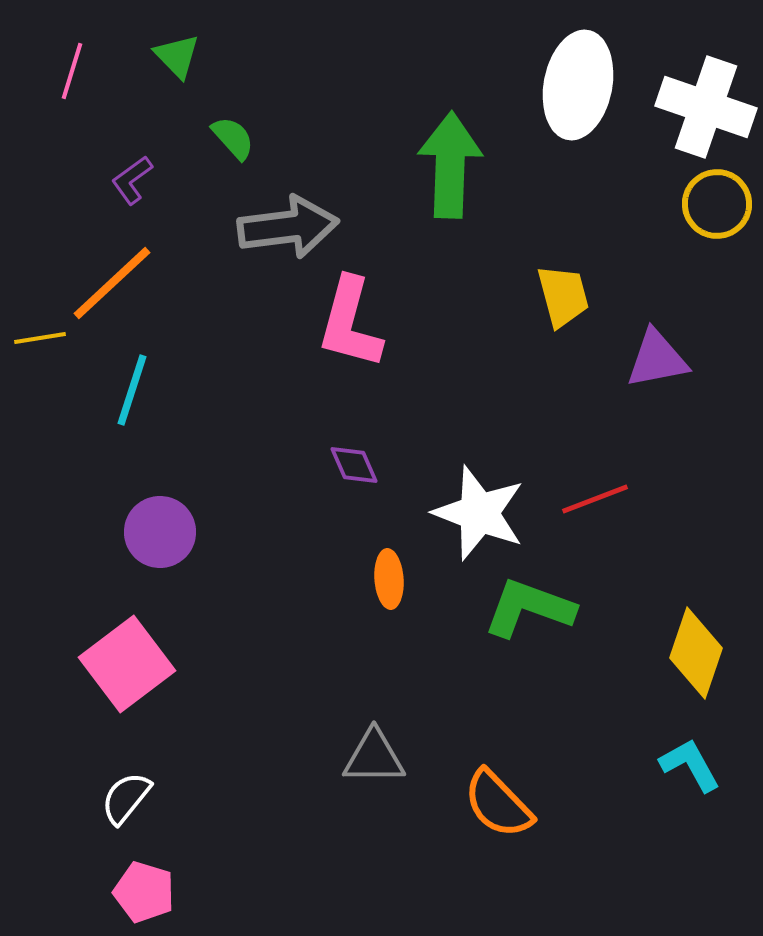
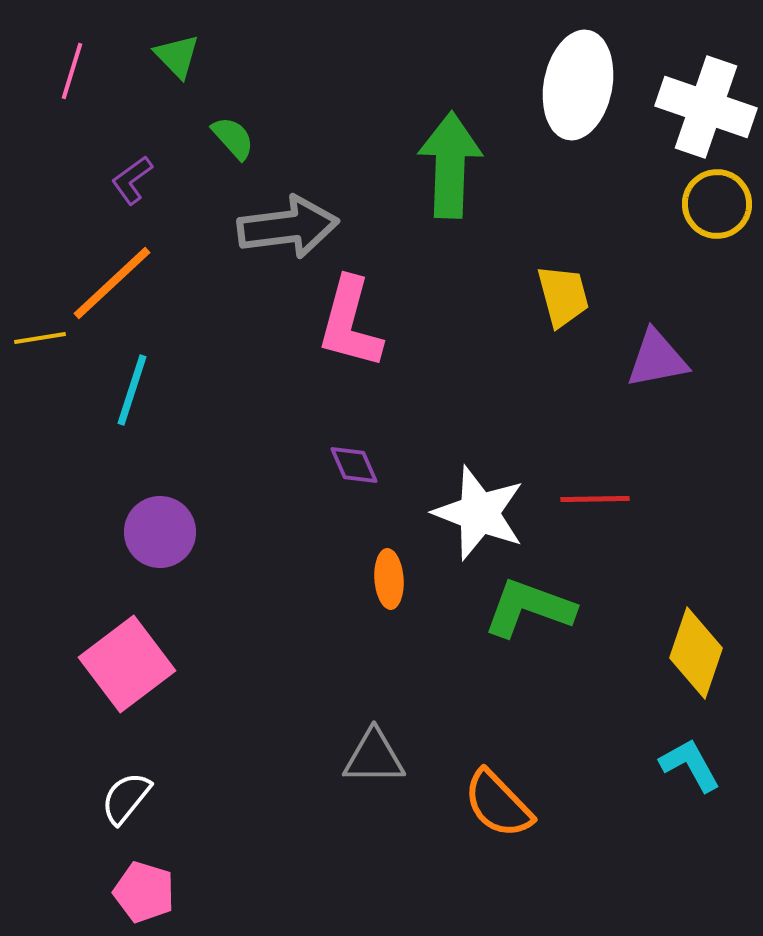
red line: rotated 20 degrees clockwise
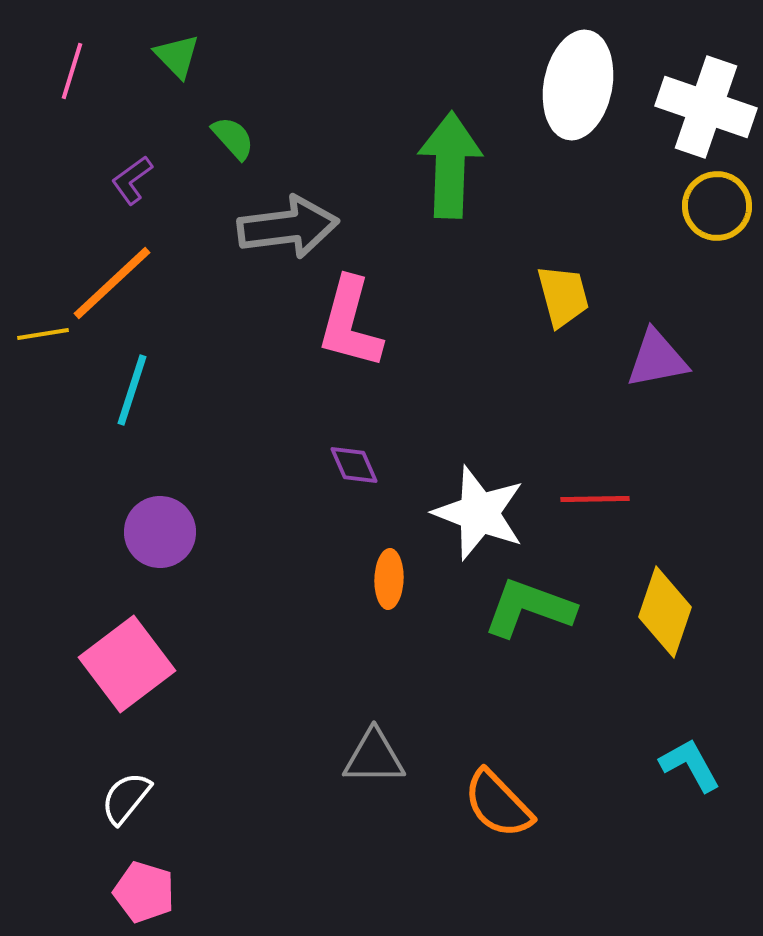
yellow circle: moved 2 px down
yellow line: moved 3 px right, 4 px up
orange ellipse: rotated 6 degrees clockwise
yellow diamond: moved 31 px left, 41 px up
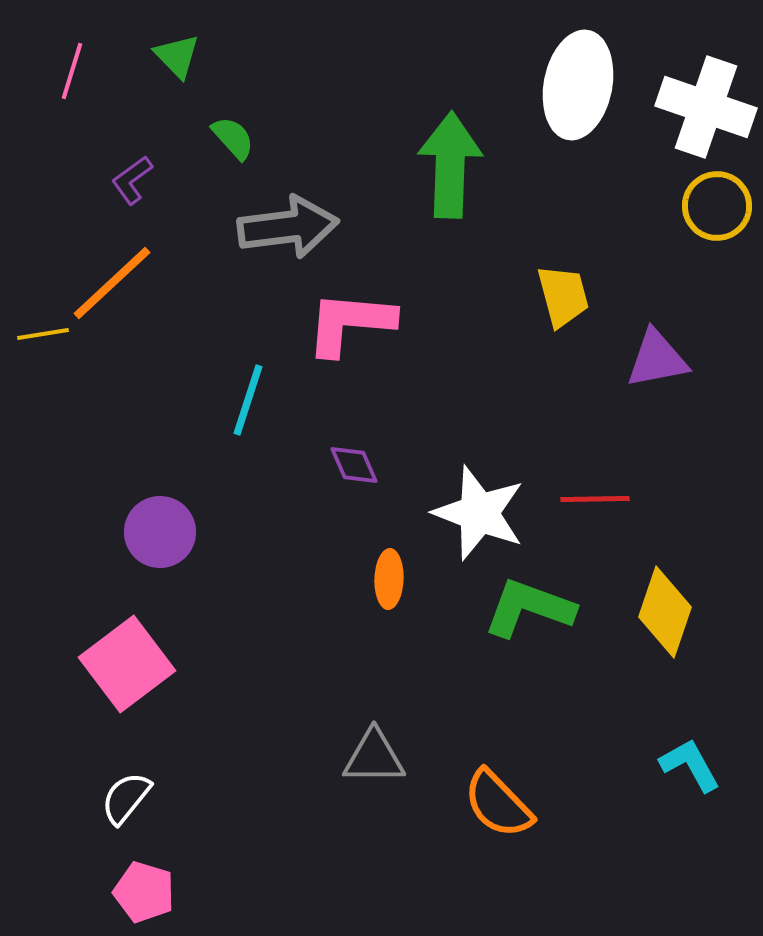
pink L-shape: rotated 80 degrees clockwise
cyan line: moved 116 px right, 10 px down
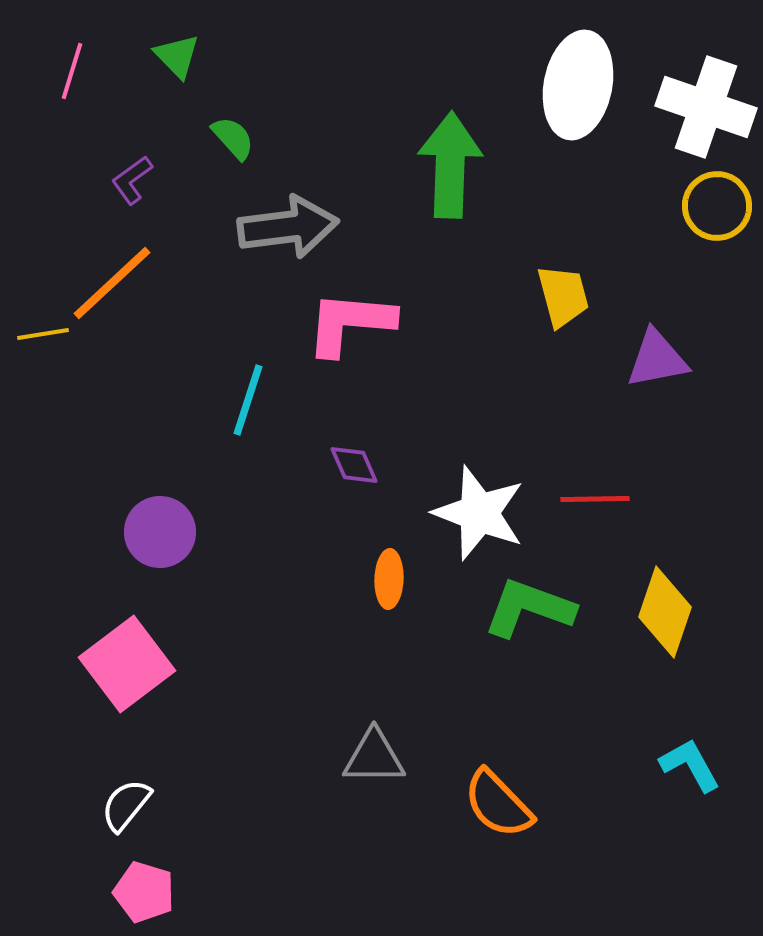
white semicircle: moved 7 px down
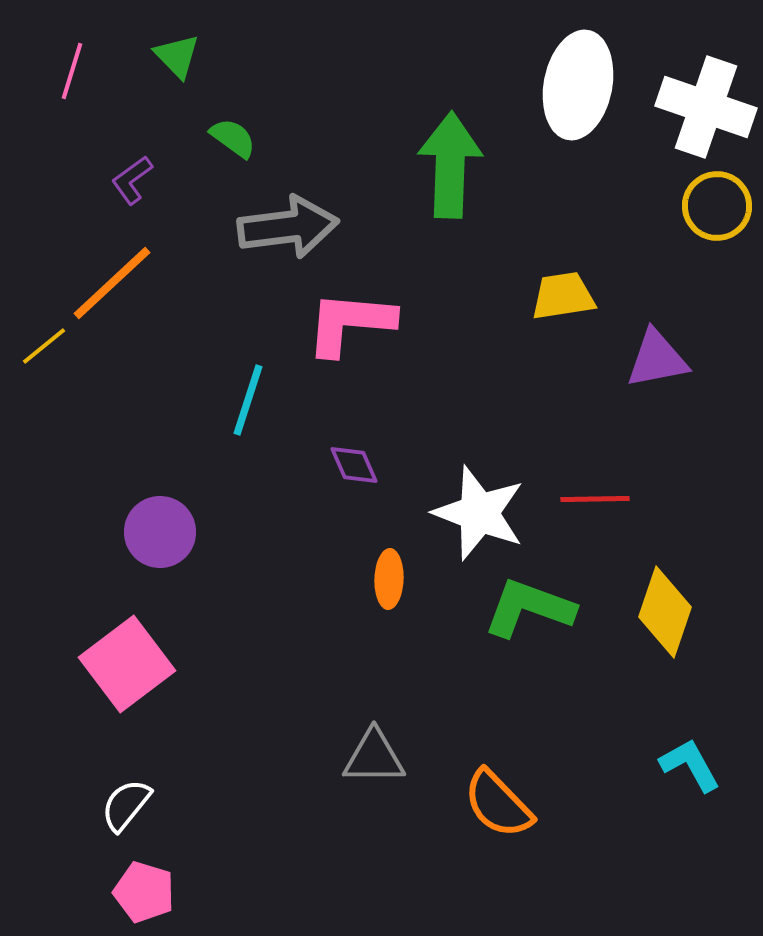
green semicircle: rotated 12 degrees counterclockwise
yellow trapezoid: rotated 84 degrees counterclockwise
yellow line: moved 1 px right, 12 px down; rotated 30 degrees counterclockwise
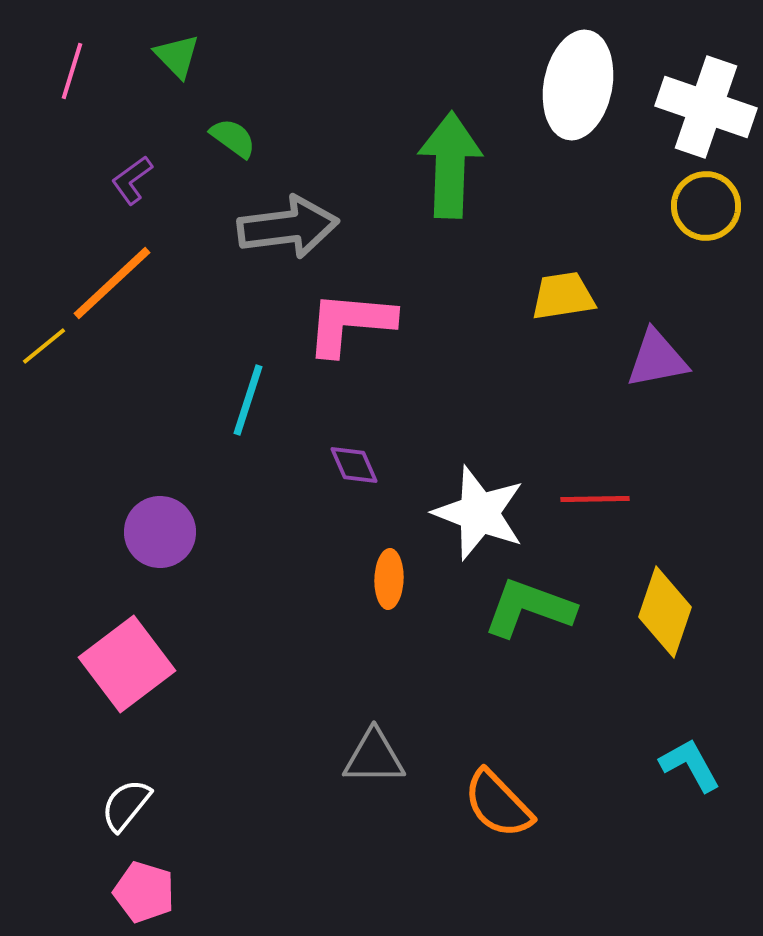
yellow circle: moved 11 px left
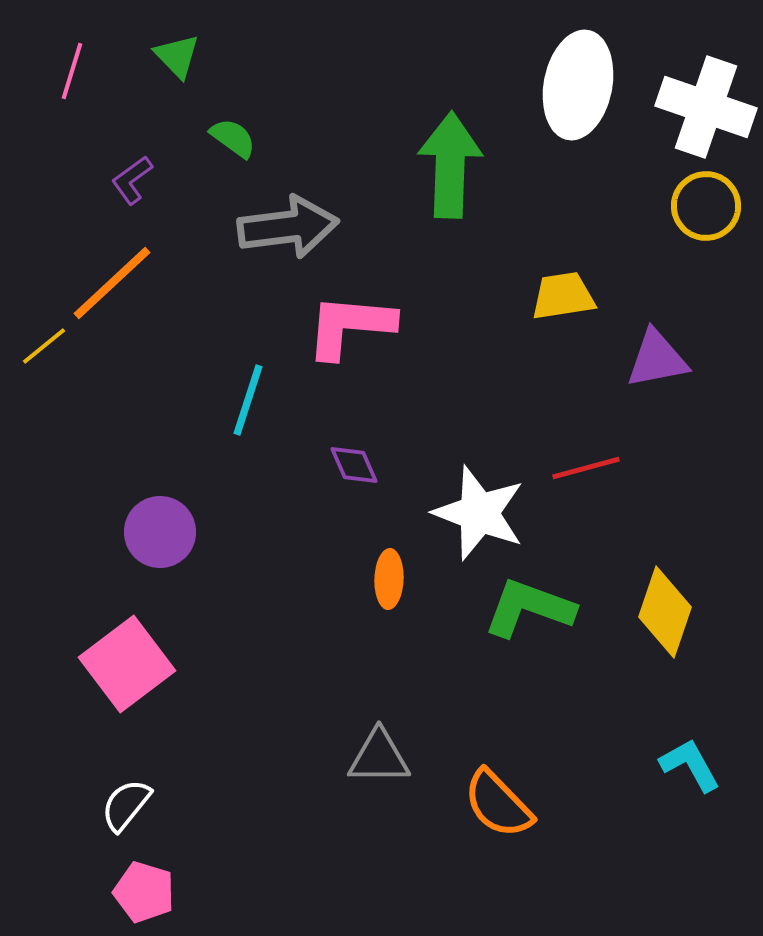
pink L-shape: moved 3 px down
red line: moved 9 px left, 31 px up; rotated 14 degrees counterclockwise
gray triangle: moved 5 px right
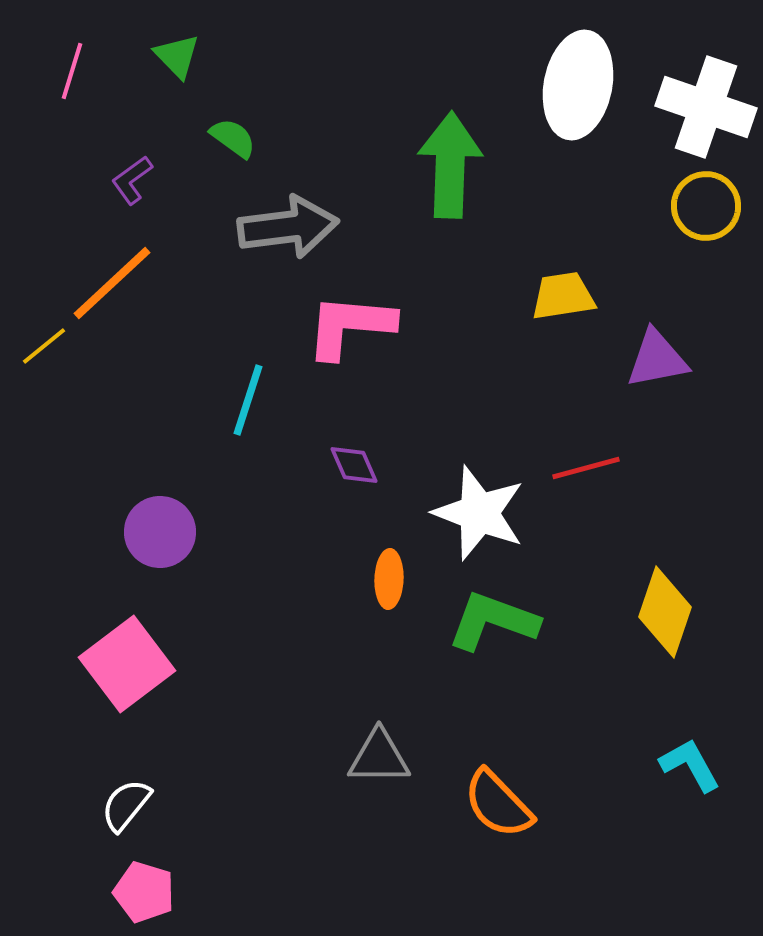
green L-shape: moved 36 px left, 13 px down
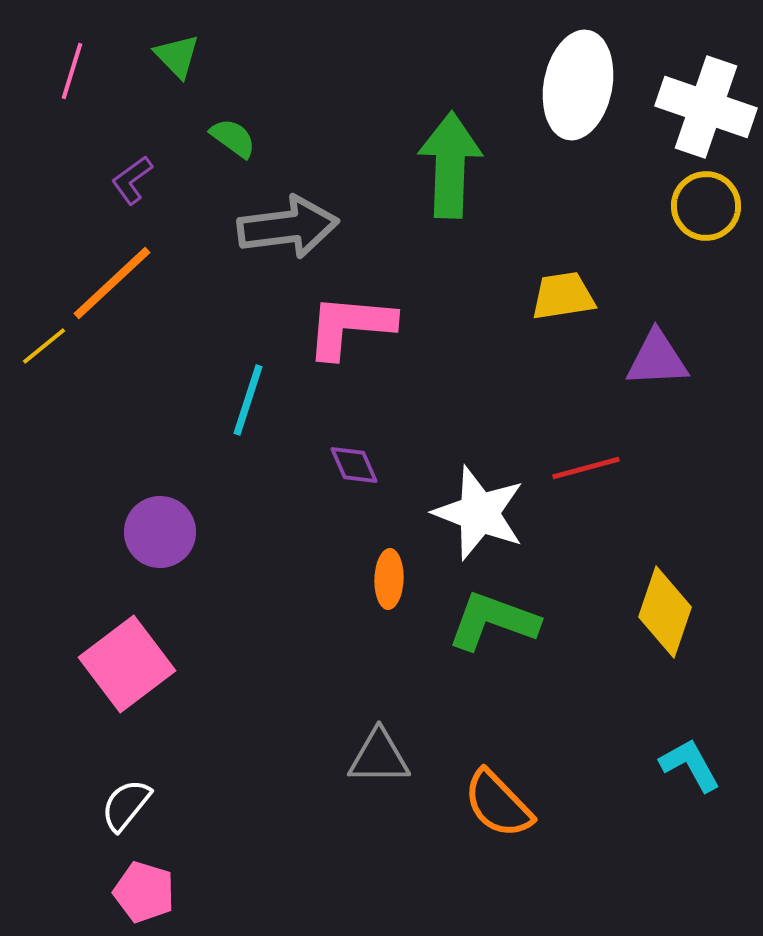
purple triangle: rotated 8 degrees clockwise
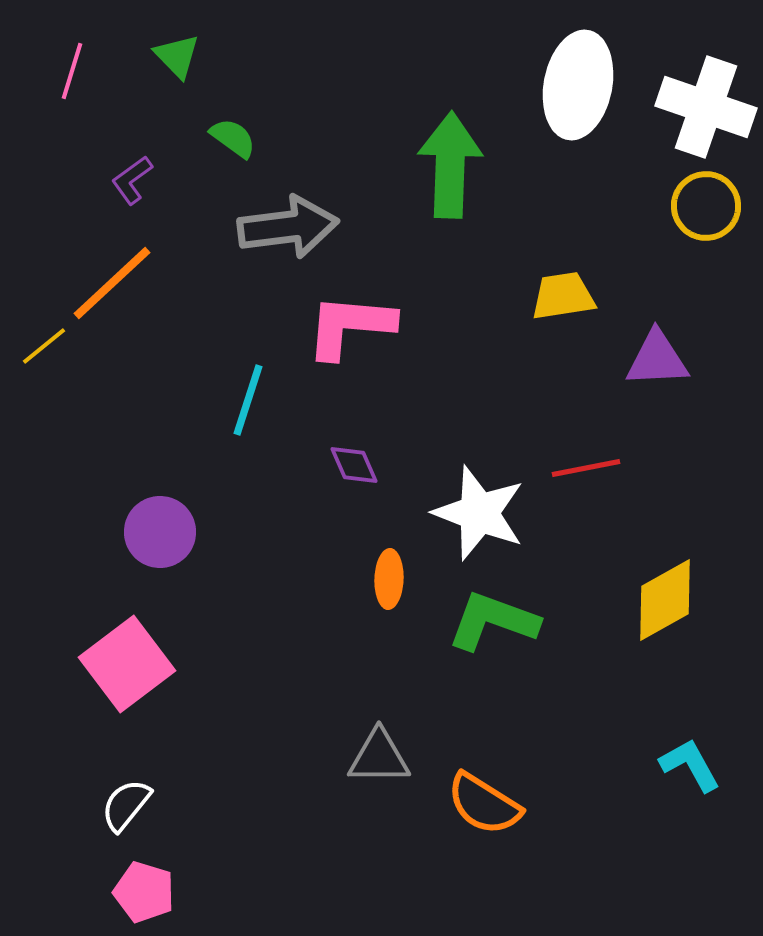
red line: rotated 4 degrees clockwise
yellow diamond: moved 12 px up; rotated 42 degrees clockwise
orange semicircle: moved 14 px left; rotated 14 degrees counterclockwise
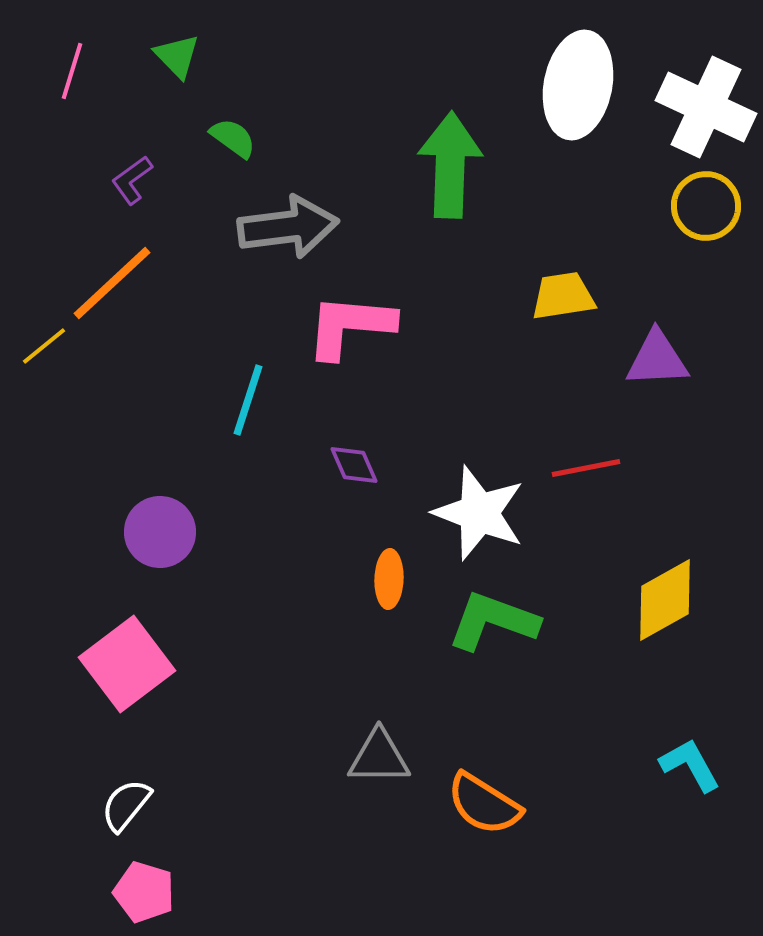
white cross: rotated 6 degrees clockwise
